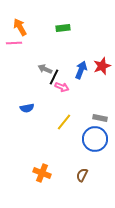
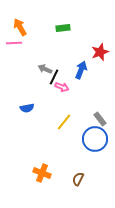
red star: moved 2 px left, 14 px up
gray rectangle: moved 1 px down; rotated 40 degrees clockwise
brown semicircle: moved 4 px left, 4 px down
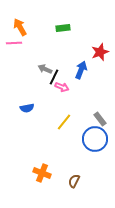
brown semicircle: moved 4 px left, 2 px down
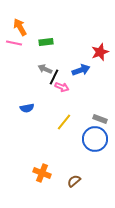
green rectangle: moved 17 px left, 14 px down
pink line: rotated 14 degrees clockwise
blue arrow: rotated 48 degrees clockwise
gray rectangle: rotated 32 degrees counterclockwise
brown semicircle: rotated 24 degrees clockwise
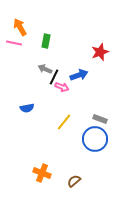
green rectangle: moved 1 px up; rotated 72 degrees counterclockwise
blue arrow: moved 2 px left, 5 px down
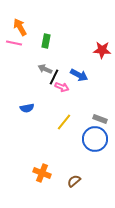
red star: moved 2 px right, 2 px up; rotated 24 degrees clockwise
blue arrow: rotated 48 degrees clockwise
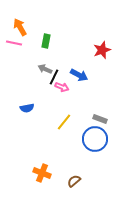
red star: rotated 24 degrees counterclockwise
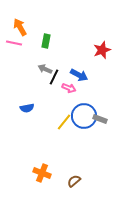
pink arrow: moved 7 px right, 1 px down
blue circle: moved 11 px left, 23 px up
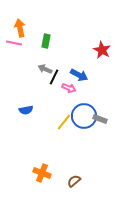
orange arrow: moved 1 px down; rotated 18 degrees clockwise
red star: rotated 24 degrees counterclockwise
blue semicircle: moved 1 px left, 2 px down
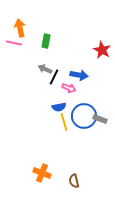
blue arrow: rotated 18 degrees counterclockwise
blue semicircle: moved 33 px right, 3 px up
yellow line: rotated 54 degrees counterclockwise
brown semicircle: rotated 64 degrees counterclockwise
